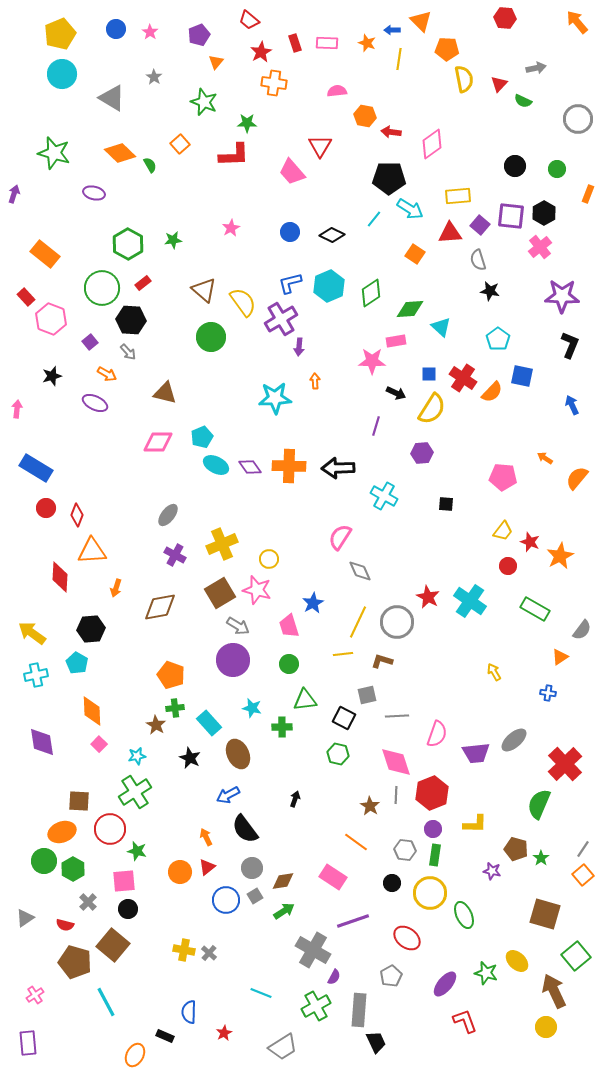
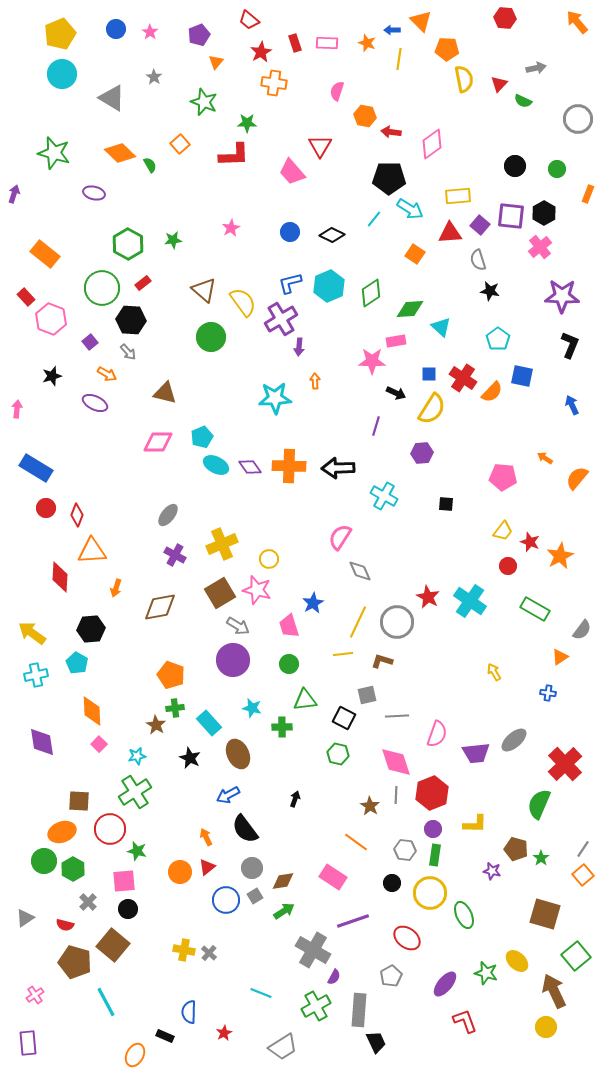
pink semicircle at (337, 91): rotated 66 degrees counterclockwise
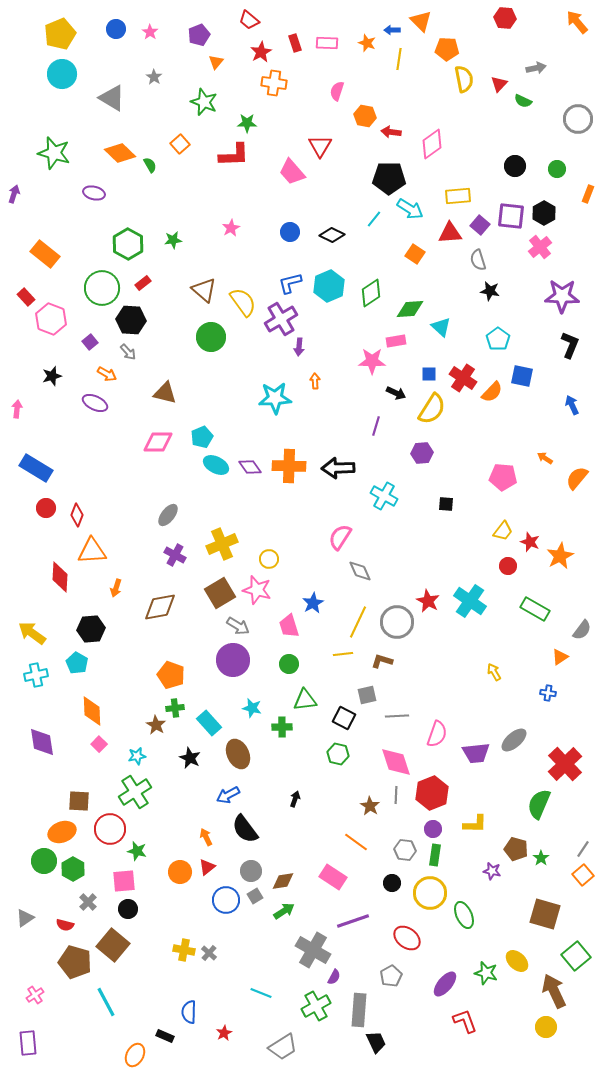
red star at (428, 597): moved 4 px down
gray circle at (252, 868): moved 1 px left, 3 px down
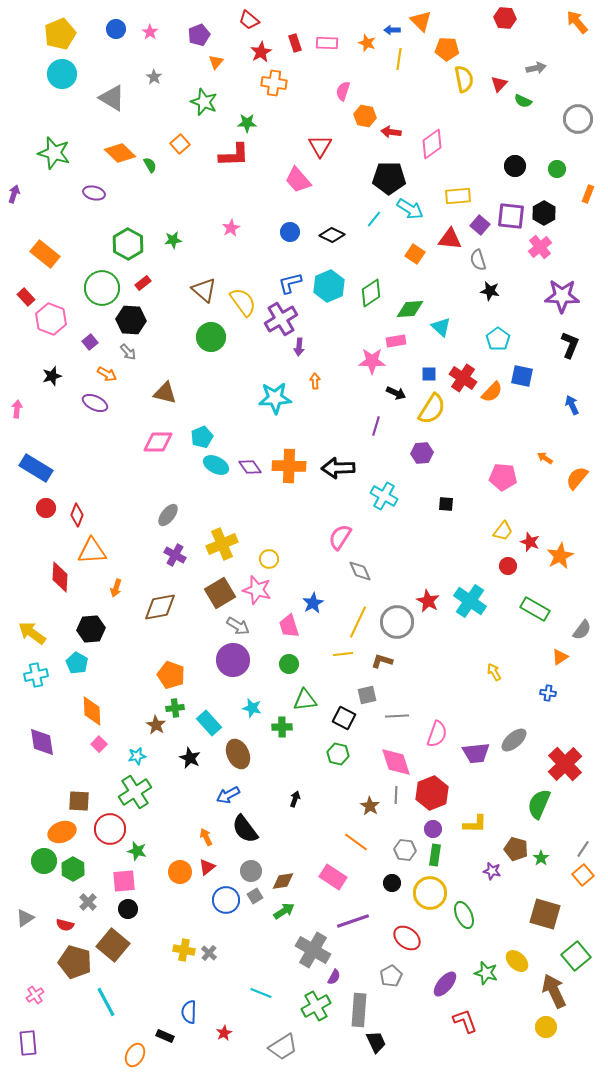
pink semicircle at (337, 91): moved 6 px right
pink trapezoid at (292, 172): moved 6 px right, 8 px down
red triangle at (450, 233): moved 6 px down; rotated 10 degrees clockwise
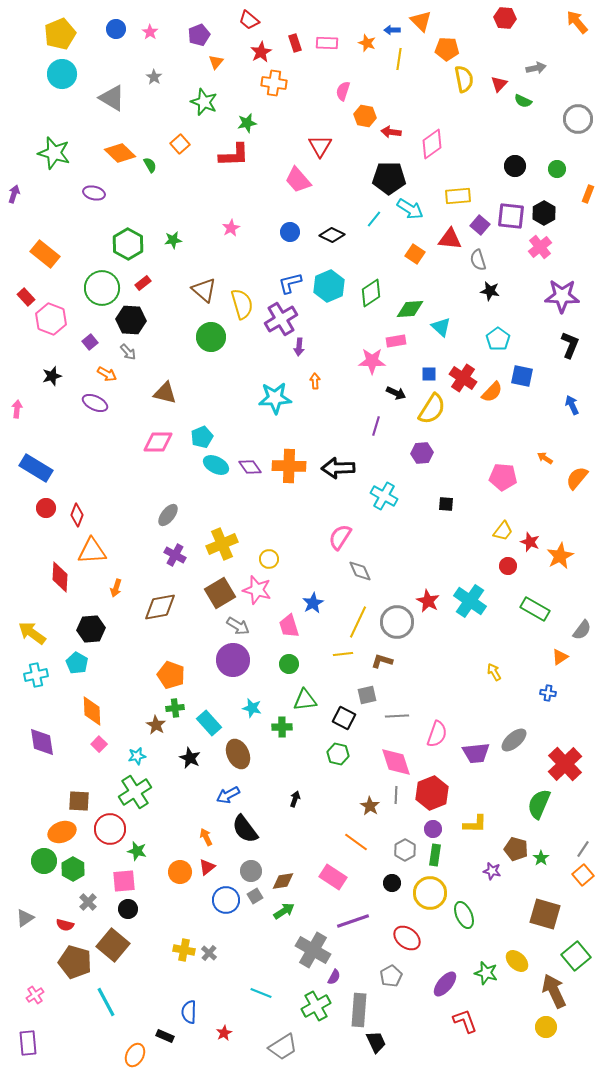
green star at (247, 123): rotated 12 degrees counterclockwise
yellow semicircle at (243, 302): moved 1 px left, 2 px down; rotated 20 degrees clockwise
gray hexagon at (405, 850): rotated 25 degrees clockwise
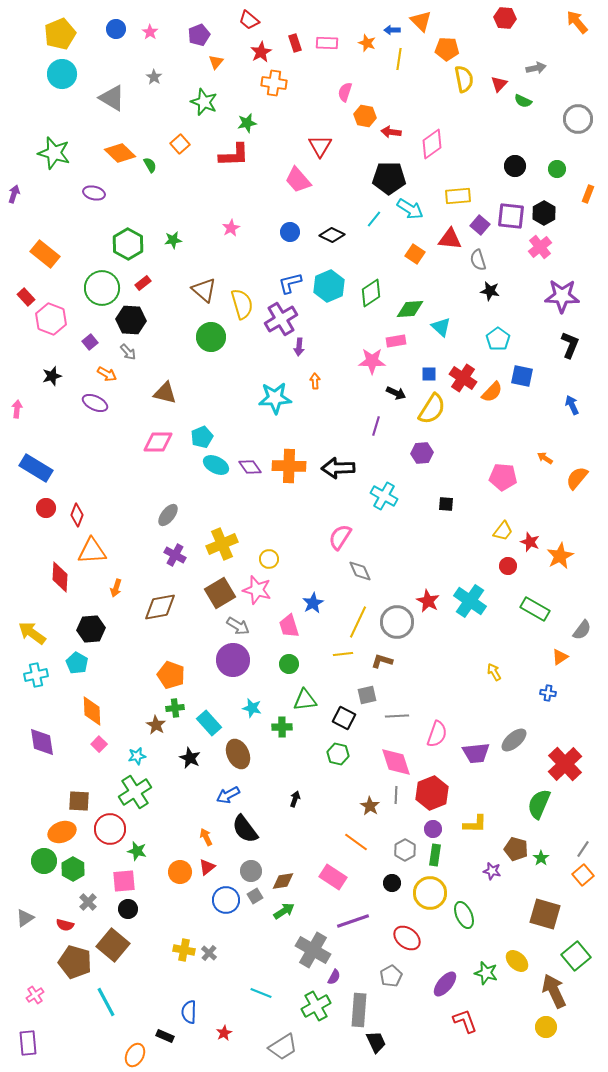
pink semicircle at (343, 91): moved 2 px right, 1 px down
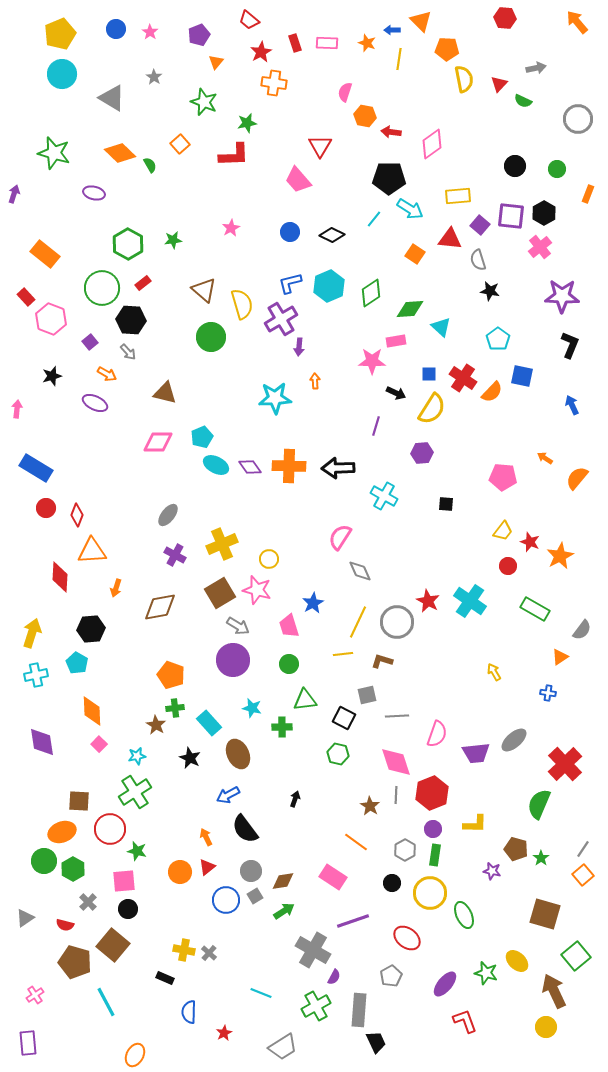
yellow arrow at (32, 633): rotated 72 degrees clockwise
black rectangle at (165, 1036): moved 58 px up
